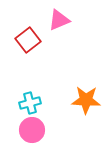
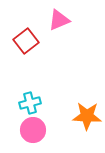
red square: moved 2 px left, 1 px down
orange star: moved 1 px right, 16 px down
pink circle: moved 1 px right
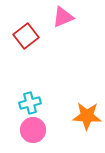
pink triangle: moved 4 px right, 3 px up
red square: moved 5 px up
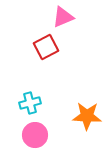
red square: moved 20 px right, 11 px down; rotated 10 degrees clockwise
pink circle: moved 2 px right, 5 px down
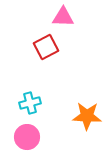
pink triangle: rotated 25 degrees clockwise
pink circle: moved 8 px left, 2 px down
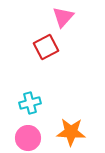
pink triangle: rotated 50 degrees counterclockwise
orange star: moved 16 px left, 16 px down
pink circle: moved 1 px right, 1 px down
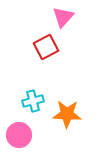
cyan cross: moved 3 px right, 2 px up
orange star: moved 4 px left, 18 px up
pink circle: moved 9 px left, 3 px up
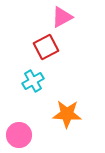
pink triangle: moved 1 px left; rotated 20 degrees clockwise
cyan cross: moved 20 px up; rotated 15 degrees counterclockwise
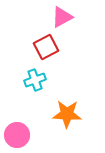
cyan cross: moved 2 px right, 1 px up; rotated 10 degrees clockwise
pink circle: moved 2 px left
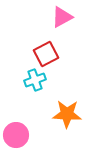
red square: moved 7 px down
pink circle: moved 1 px left
